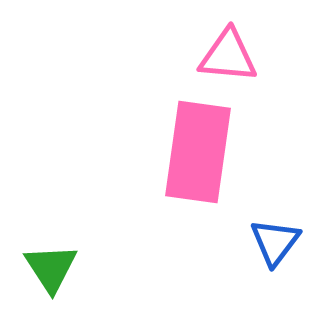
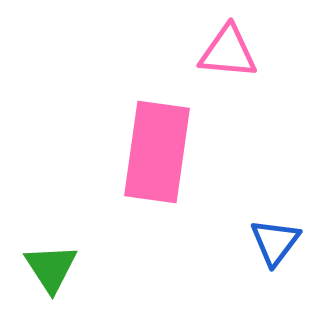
pink triangle: moved 4 px up
pink rectangle: moved 41 px left
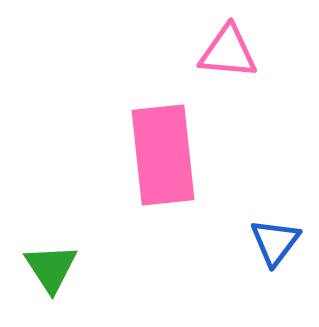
pink rectangle: moved 6 px right, 3 px down; rotated 14 degrees counterclockwise
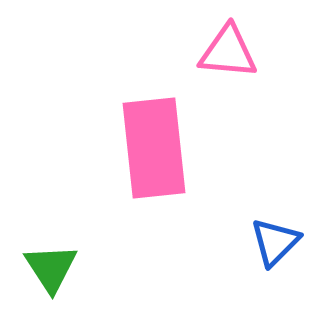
pink rectangle: moved 9 px left, 7 px up
blue triangle: rotated 8 degrees clockwise
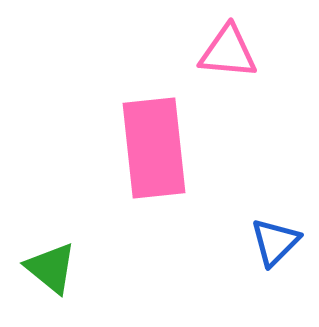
green triangle: rotated 18 degrees counterclockwise
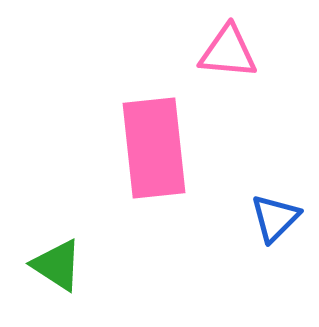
blue triangle: moved 24 px up
green triangle: moved 6 px right, 3 px up; rotated 6 degrees counterclockwise
